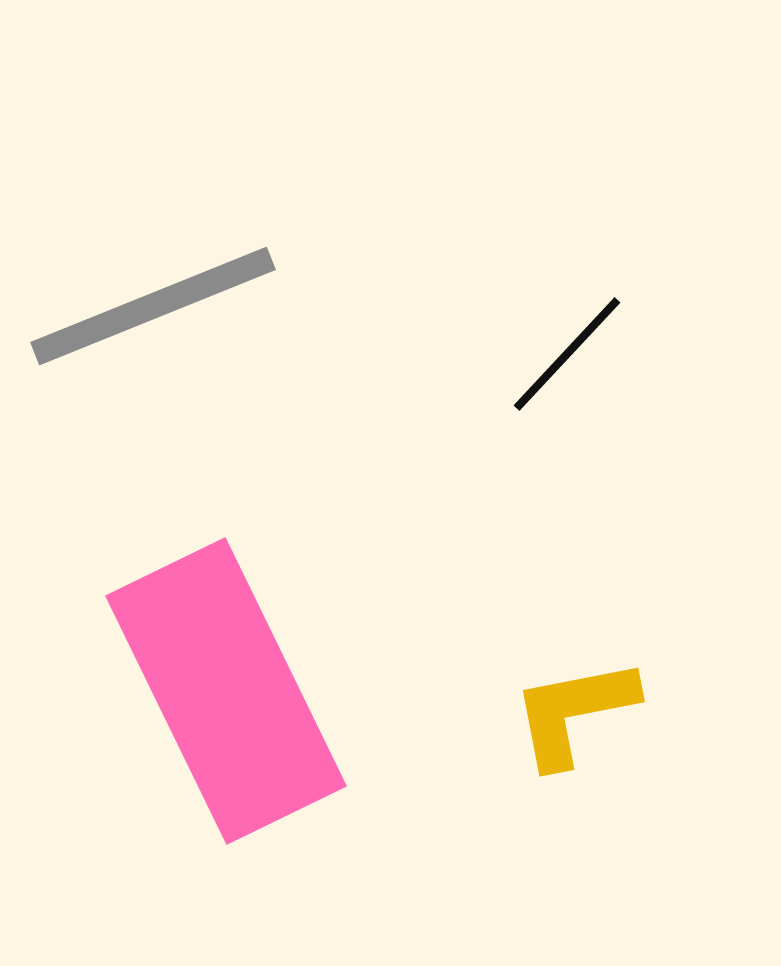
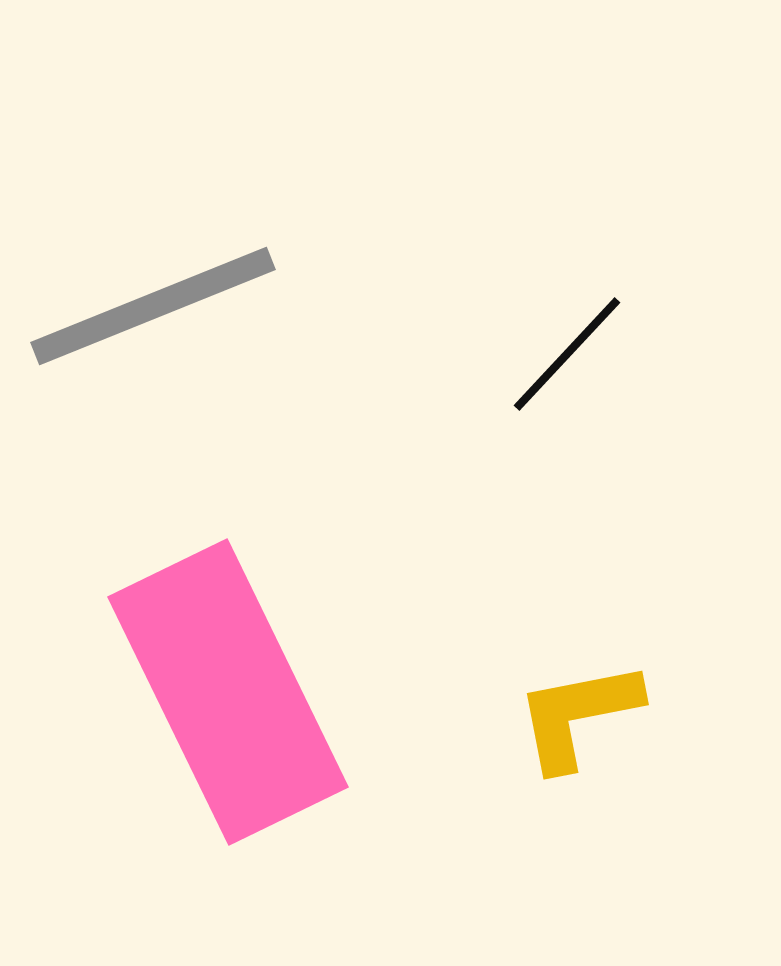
pink rectangle: moved 2 px right, 1 px down
yellow L-shape: moved 4 px right, 3 px down
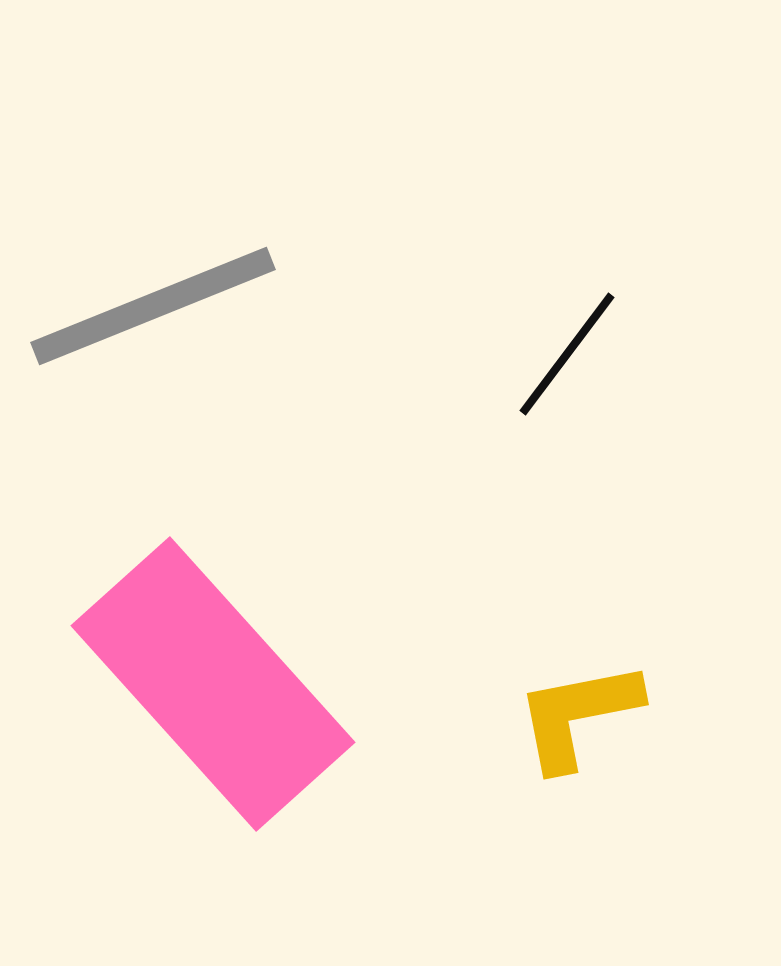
black line: rotated 6 degrees counterclockwise
pink rectangle: moved 15 px left, 8 px up; rotated 16 degrees counterclockwise
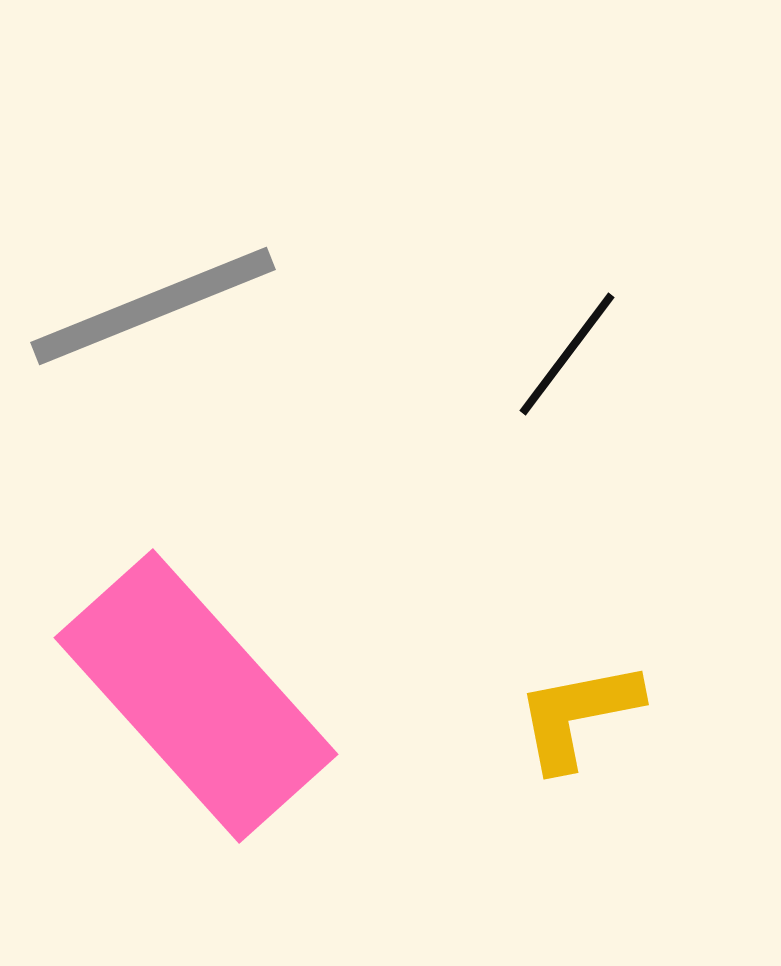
pink rectangle: moved 17 px left, 12 px down
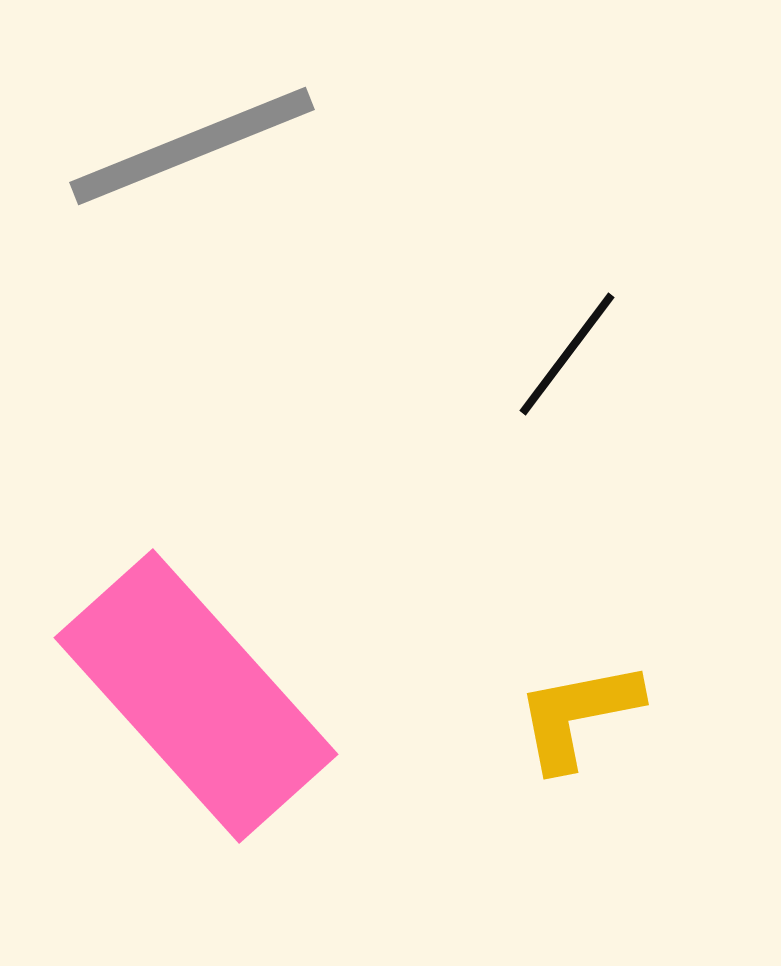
gray line: moved 39 px right, 160 px up
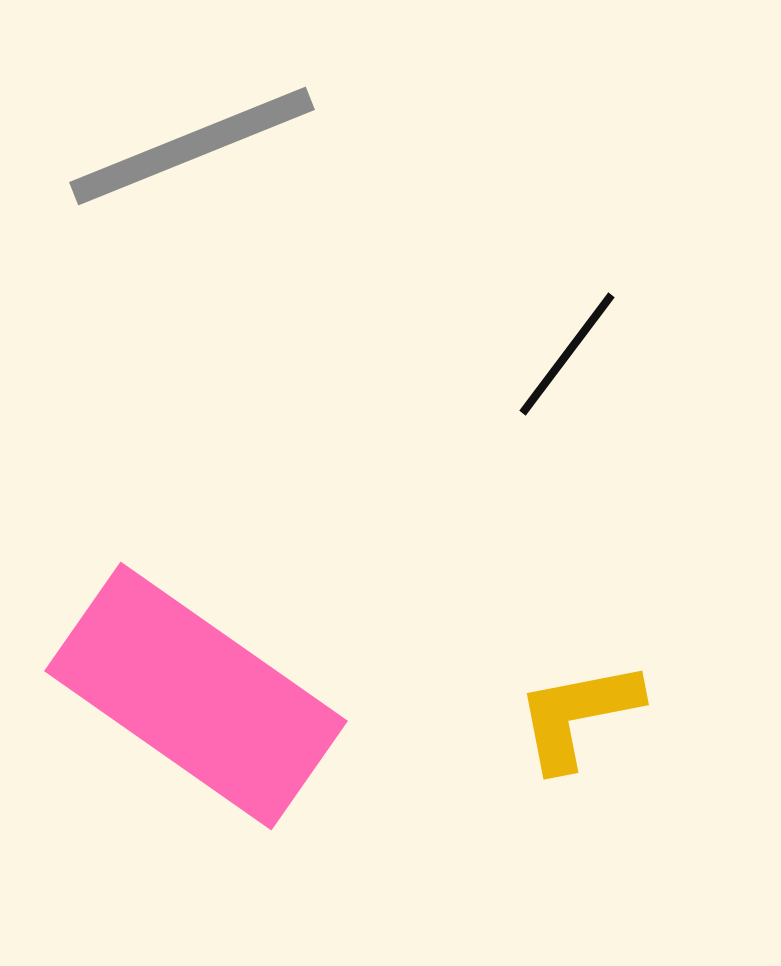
pink rectangle: rotated 13 degrees counterclockwise
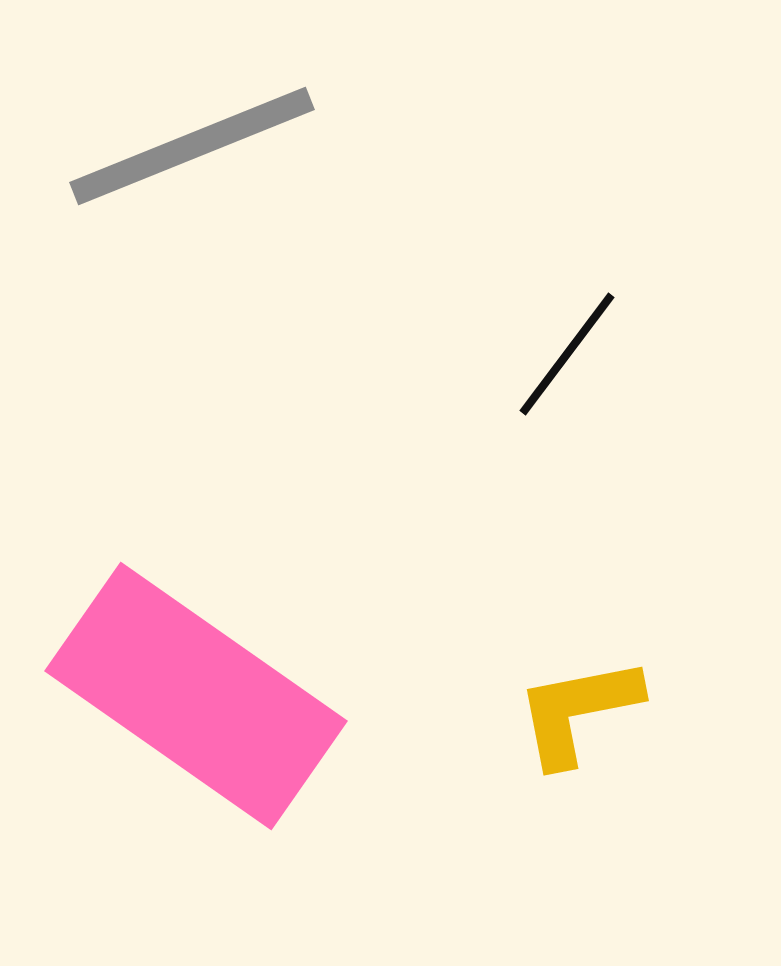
yellow L-shape: moved 4 px up
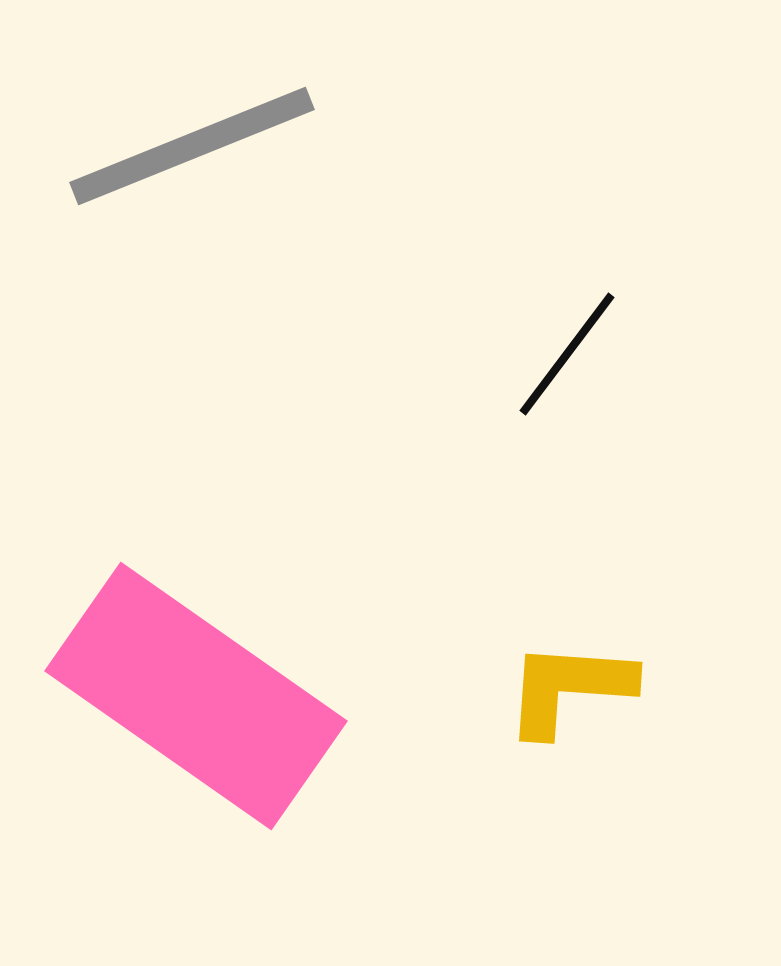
yellow L-shape: moved 9 px left, 23 px up; rotated 15 degrees clockwise
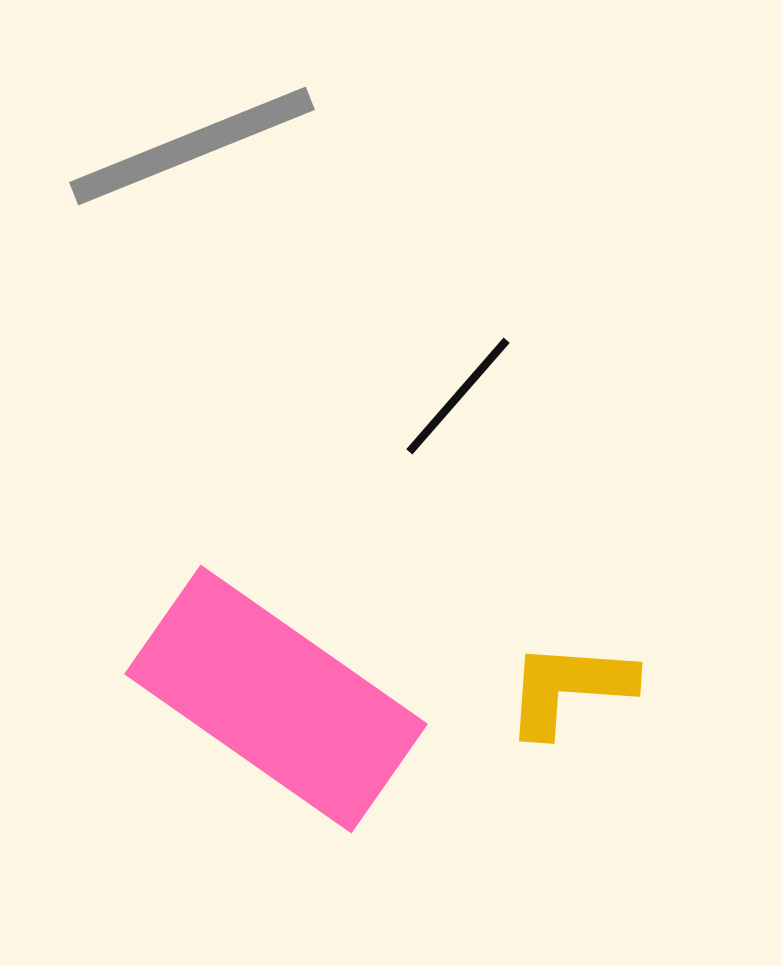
black line: moved 109 px left, 42 px down; rotated 4 degrees clockwise
pink rectangle: moved 80 px right, 3 px down
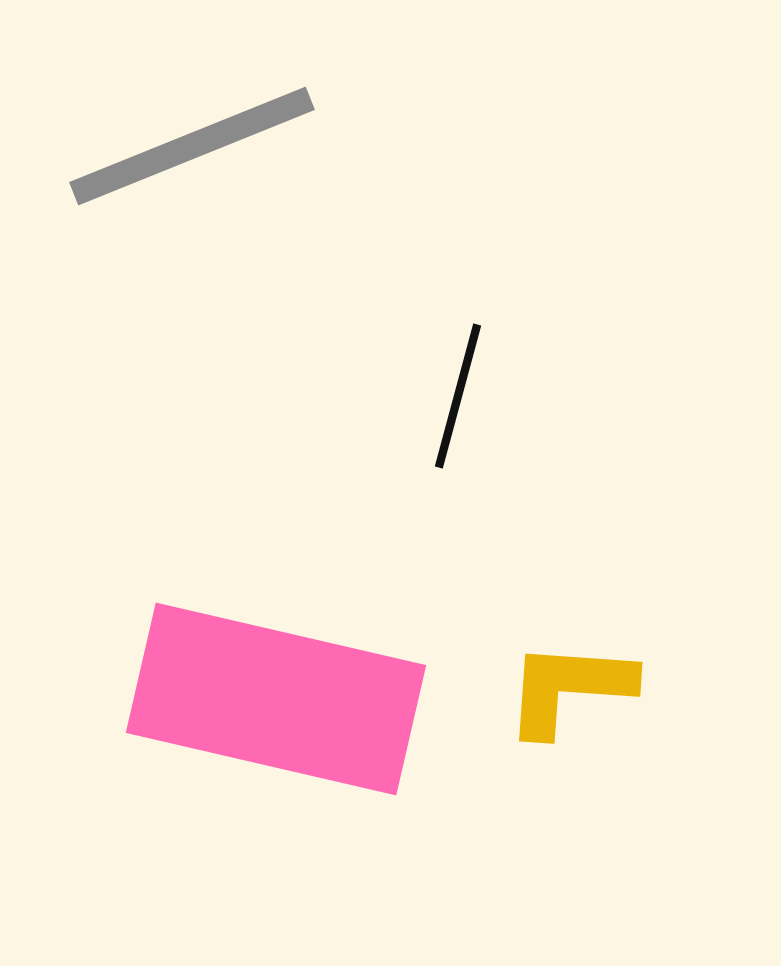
black line: rotated 26 degrees counterclockwise
pink rectangle: rotated 22 degrees counterclockwise
